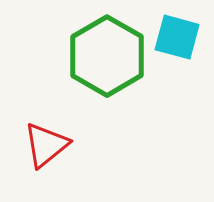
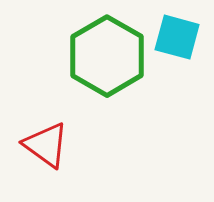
red triangle: rotated 45 degrees counterclockwise
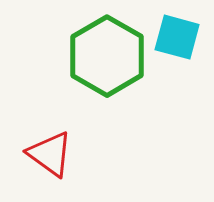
red triangle: moved 4 px right, 9 px down
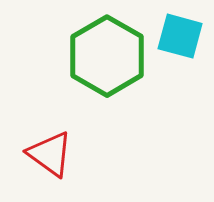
cyan square: moved 3 px right, 1 px up
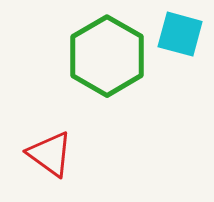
cyan square: moved 2 px up
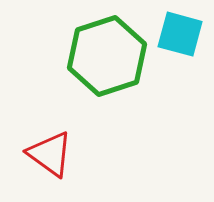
green hexagon: rotated 12 degrees clockwise
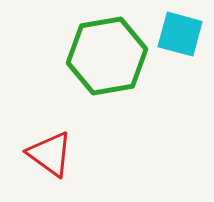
green hexagon: rotated 8 degrees clockwise
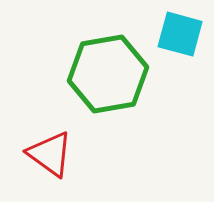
green hexagon: moved 1 px right, 18 px down
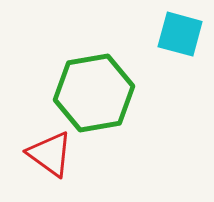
green hexagon: moved 14 px left, 19 px down
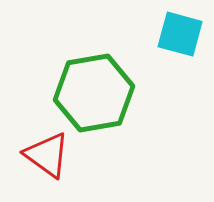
red triangle: moved 3 px left, 1 px down
